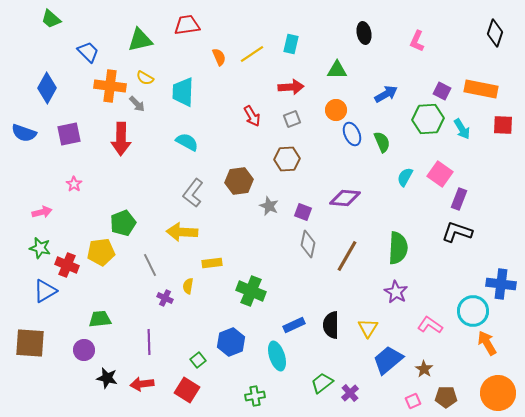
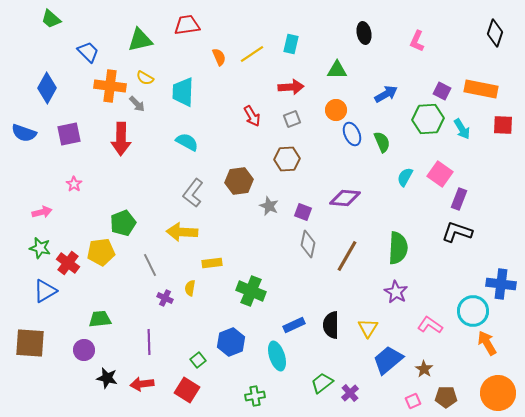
red cross at (67, 265): moved 1 px right, 2 px up; rotated 15 degrees clockwise
yellow semicircle at (188, 286): moved 2 px right, 2 px down
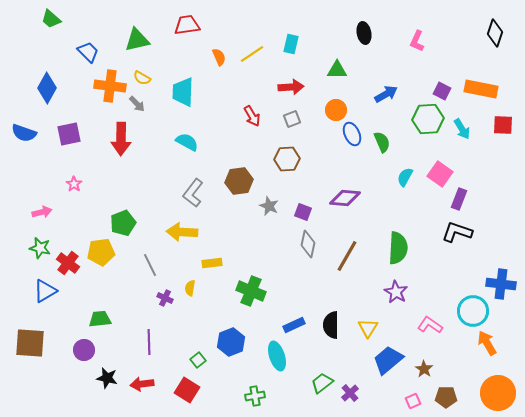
green triangle at (140, 40): moved 3 px left
yellow semicircle at (145, 78): moved 3 px left
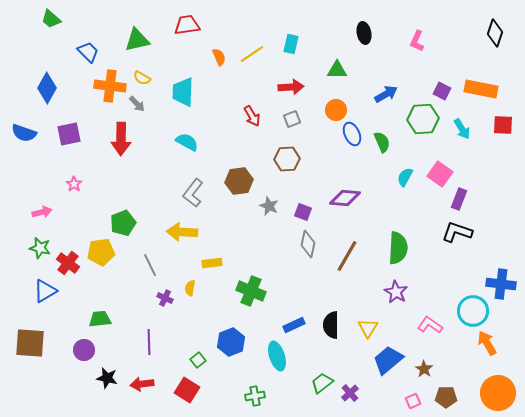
green hexagon at (428, 119): moved 5 px left
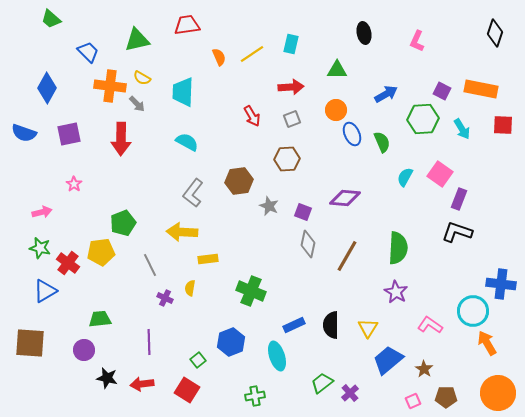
yellow rectangle at (212, 263): moved 4 px left, 4 px up
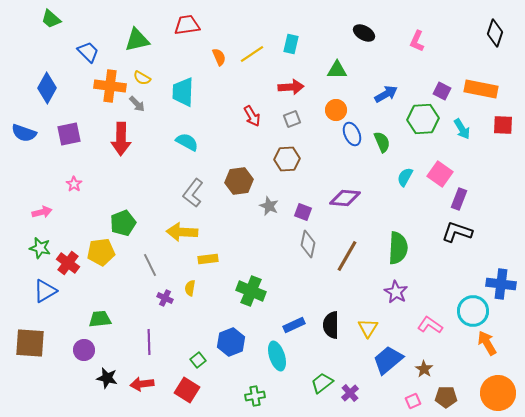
black ellipse at (364, 33): rotated 50 degrees counterclockwise
